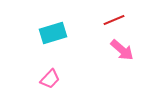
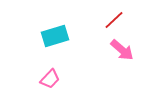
red line: rotated 20 degrees counterclockwise
cyan rectangle: moved 2 px right, 3 px down
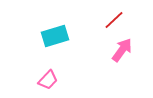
pink arrow: rotated 95 degrees counterclockwise
pink trapezoid: moved 2 px left, 1 px down
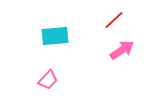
cyan rectangle: rotated 12 degrees clockwise
pink arrow: rotated 20 degrees clockwise
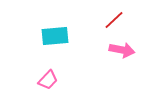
pink arrow: rotated 45 degrees clockwise
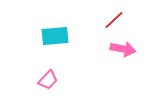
pink arrow: moved 1 px right, 1 px up
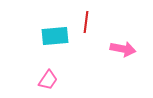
red line: moved 28 px left, 2 px down; rotated 40 degrees counterclockwise
pink trapezoid: rotated 10 degrees counterclockwise
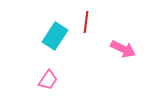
cyan rectangle: rotated 52 degrees counterclockwise
pink arrow: rotated 15 degrees clockwise
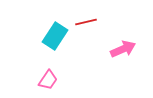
red line: rotated 70 degrees clockwise
pink arrow: rotated 50 degrees counterclockwise
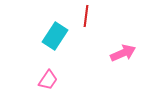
red line: moved 6 px up; rotated 70 degrees counterclockwise
pink arrow: moved 4 px down
